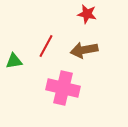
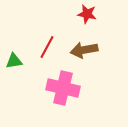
red line: moved 1 px right, 1 px down
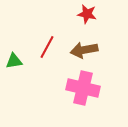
pink cross: moved 20 px right
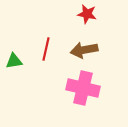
red line: moved 1 px left, 2 px down; rotated 15 degrees counterclockwise
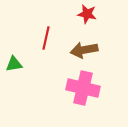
red line: moved 11 px up
green triangle: moved 3 px down
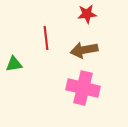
red star: rotated 18 degrees counterclockwise
red line: rotated 20 degrees counterclockwise
